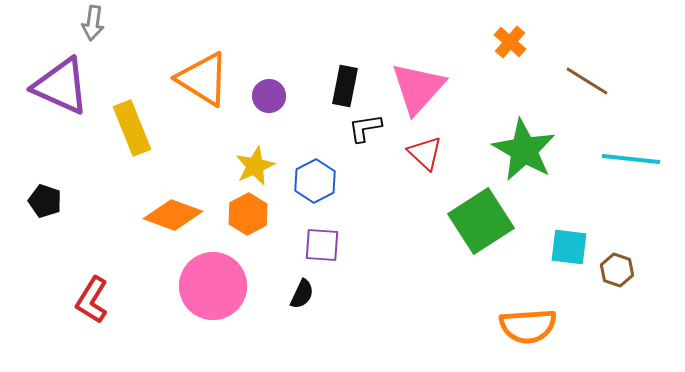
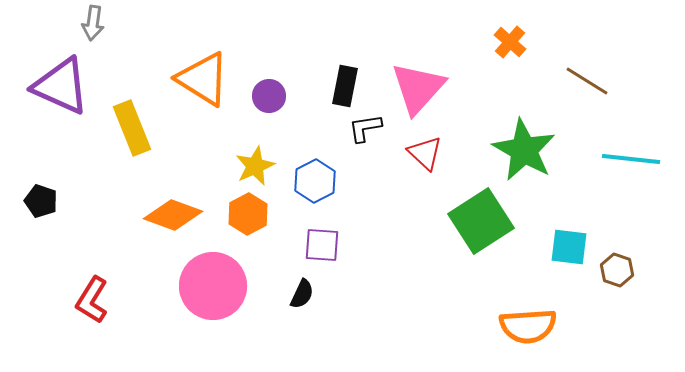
black pentagon: moved 4 px left
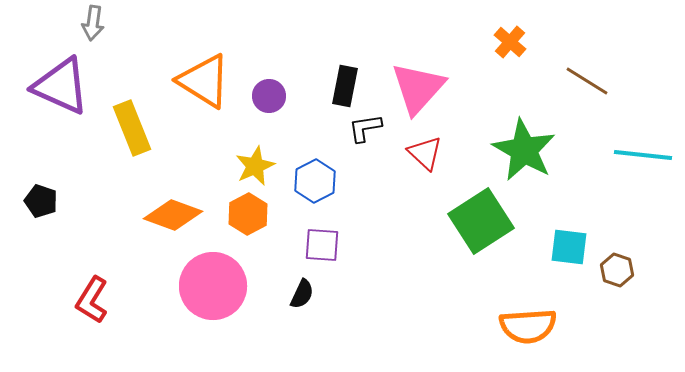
orange triangle: moved 1 px right, 2 px down
cyan line: moved 12 px right, 4 px up
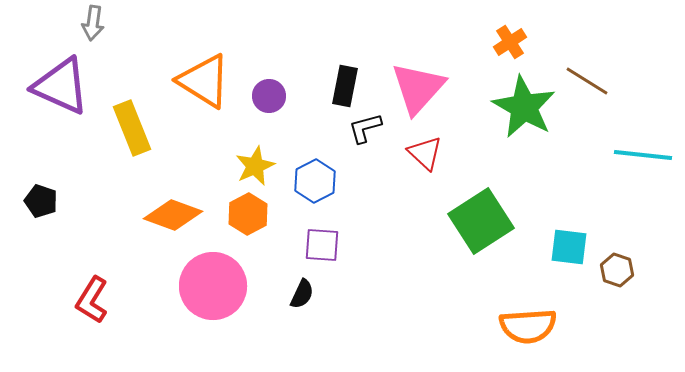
orange cross: rotated 16 degrees clockwise
black L-shape: rotated 6 degrees counterclockwise
green star: moved 43 px up
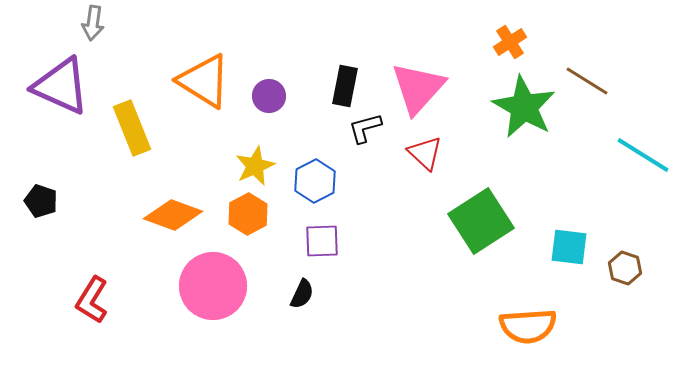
cyan line: rotated 26 degrees clockwise
purple square: moved 4 px up; rotated 6 degrees counterclockwise
brown hexagon: moved 8 px right, 2 px up
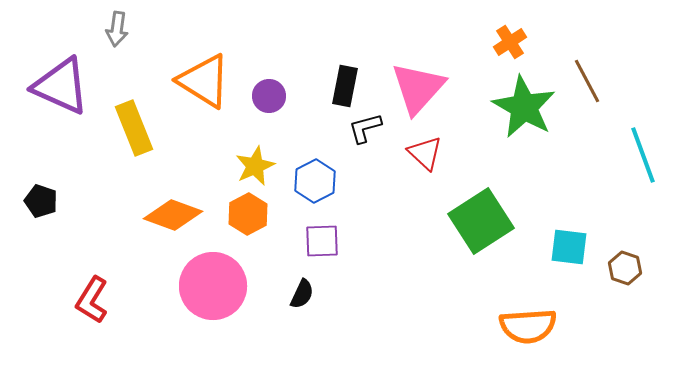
gray arrow: moved 24 px right, 6 px down
brown line: rotated 30 degrees clockwise
yellow rectangle: moved 2 px right
cyan line: rotated 38 degrees clockwise
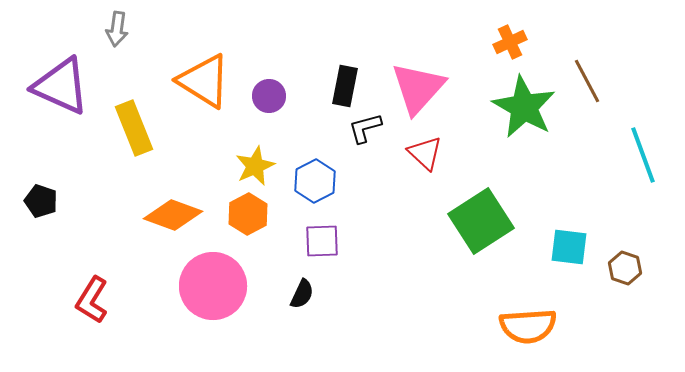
orange cross: rotated 8 degrees clockwise
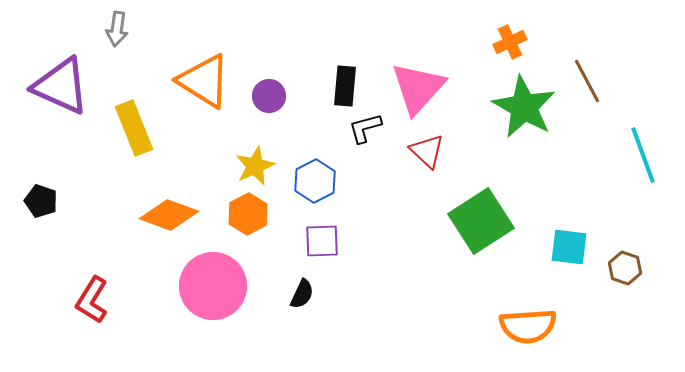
black rectangle: rotated 6 degrees counterclockwise
red triangle: moved 2 px right, 2 px up
orange diamond: moved 4 px left
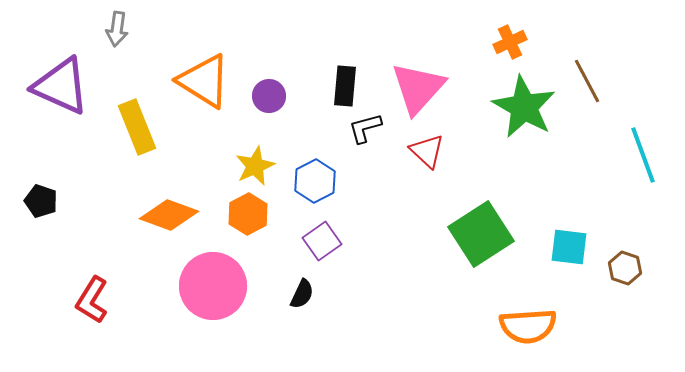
yellow rectangle: moved 3 px right, 1 px up
green square: moved 13 px down
purple square: rotated 33 degrees counterclockwise
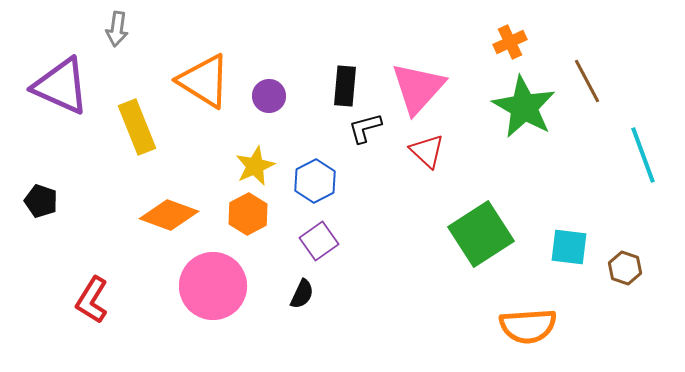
purple square: moved 3 px left
